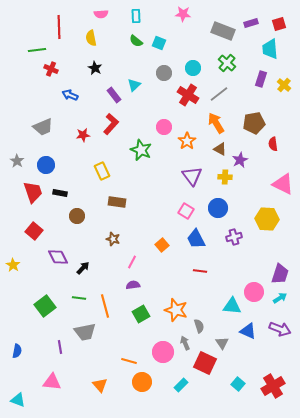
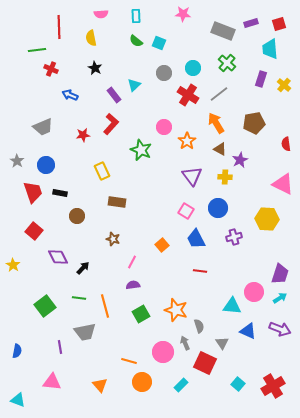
red semicircle at (273, 144): moved 13 px right
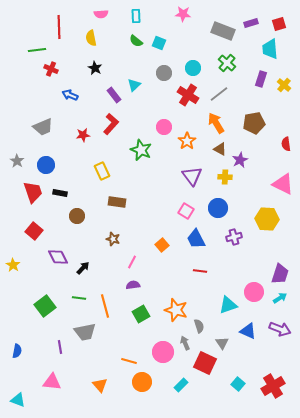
cyan triangle at (232, 306): moved 4 px left, 1 px up; rotated 24 degrees counterclockwise
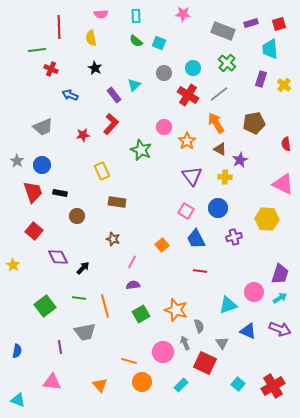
blue circle at (46, 165): moved 4 px left
